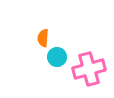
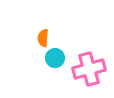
cyan circle: moved 2 px left, 1 px down
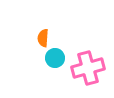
pink cross: moved 1 px left, 1 px up
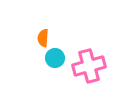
pink cross: moved 1 px right, 2 px up
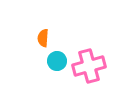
cyan circle: moved 2 px right, 3 px down
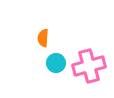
cyan circle: moved 1 px left, 2 px down
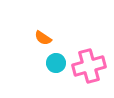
orange semicircle: rotated 60 degrees counterclockwise
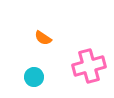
cyan circle: moved 22 px left, 14 px down
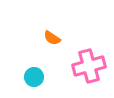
orange semicircle: moved 9 px right
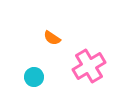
pink cross: rotated 16 degrees counterclockwise
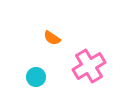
cyan circle: moved 2 px right
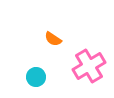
orange semicircle: moved 1 px right, 1 px down
